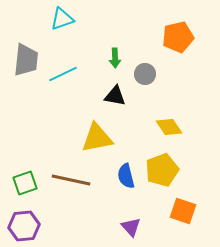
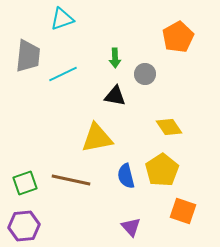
orange pentagon: rotated 16 degrees counterclockwise
gray trapezoid: moved 2 px right, 4 px up
yellow pentagon: rotated 12 degrees counterclockwise
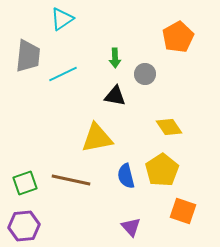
cyan triangle: rotated 15 degrees counterclockwise
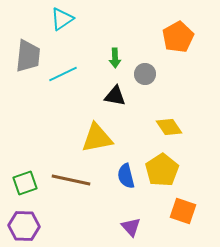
purple hexagon: rotated 8 degrees clockwise
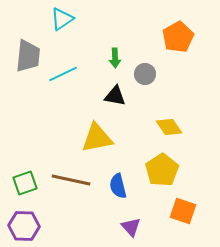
blue semicircle: moved 8 px left, 10 px down
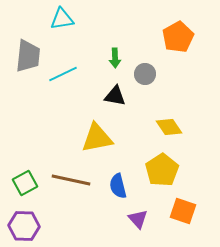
cyan triangle: rotated 25 degrees clockwise
green square: rotated 10 degrees counterclockwise
purple triangle: moved 7 px right, 8 px up
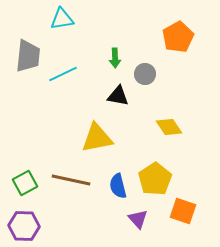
black triangle: moved 3 px right
yellow pentagon: moved 7 px left, 9 px down
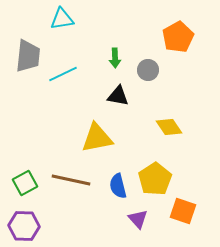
gray circle: moved 3 px right, 4 px up
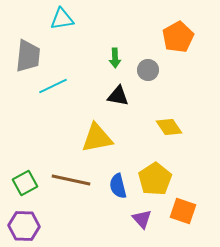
cyan line: moved 10 px left, 12 px down
purple triangle: moved 4 px right
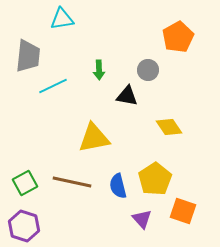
green arrow: moved 16 px left, 12 px down
black triangle: moved 9 px right
yellow triangle: moved 3 px left
brown line: moved 1 px right, 2 px down
purple hexagon: rotated 16 degrees clockwise
